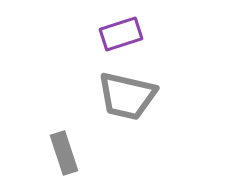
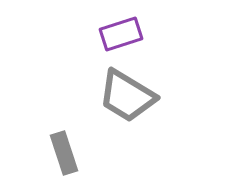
gray trapezoid: rotated 18 degrees clockwise
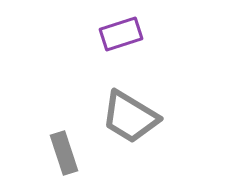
gray trapezoid: moved 3 px right, 21 px down
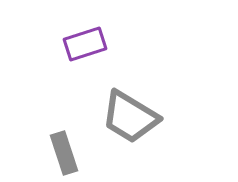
purple rectangle: moved 36 px left, 10 px down
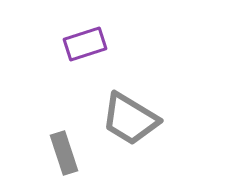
gray trapezoid: moved 2 px down
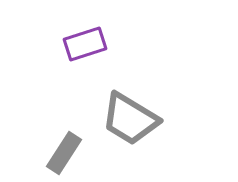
gray rectangle: rotated 51 degrees clockwise
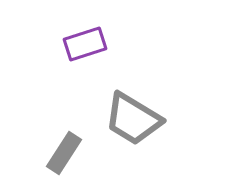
gray trapezoid: moved 3 px right
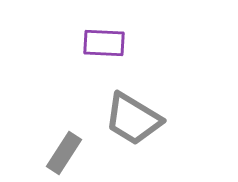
purple rectangle: moved 19 px right, 1 px up; rotated 21 degrees clockwise
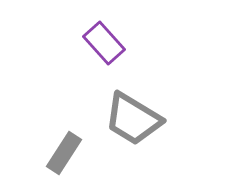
purple rectangle: rotated 45 degrees clockwise
